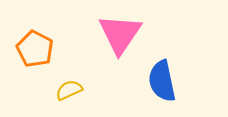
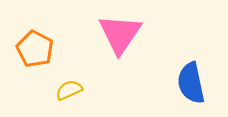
blue semicircle: moved 29 px right, 2 px down
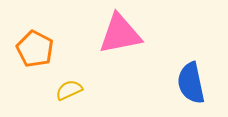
pink triangle: rotated 45 degrees clockwise
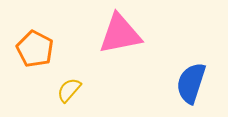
blue semicircle: rotated 30 degrees clockwise
yellow semicircle: rotated 24 degrees counterclockwise
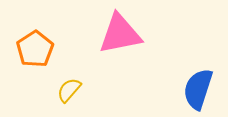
orange pentagon: rotated 12 degrees clockwise
blue semicircle: moved 7 px right, 6 px down
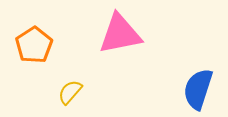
orange pentagon: moved 1 px left, 4 px up
yellow semicircle: moved 1 px right, 2 px down
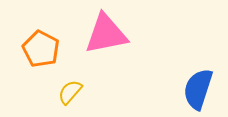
pink triangle: moved 14 px left
orange pentagon: moved 7 px right, 4 px down; rotated 12 degrees counterclockwise
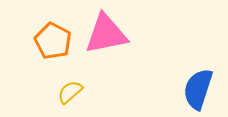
orange pentagon: moved 12 px right, 8 px up
yellow semicircle: rotated 8 degrees clockwise
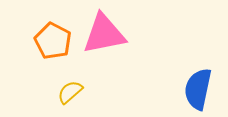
pink triangle: moved 2 px left
blue semicircle: rotated 6 degrees counterclockwise
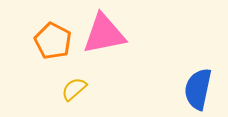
yellow semicircle: moved 4 px right, 3 px up
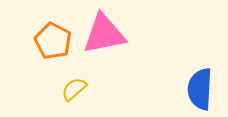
blue semicircle: moved 2 px right; rotated 9 degrees counterclockwise
